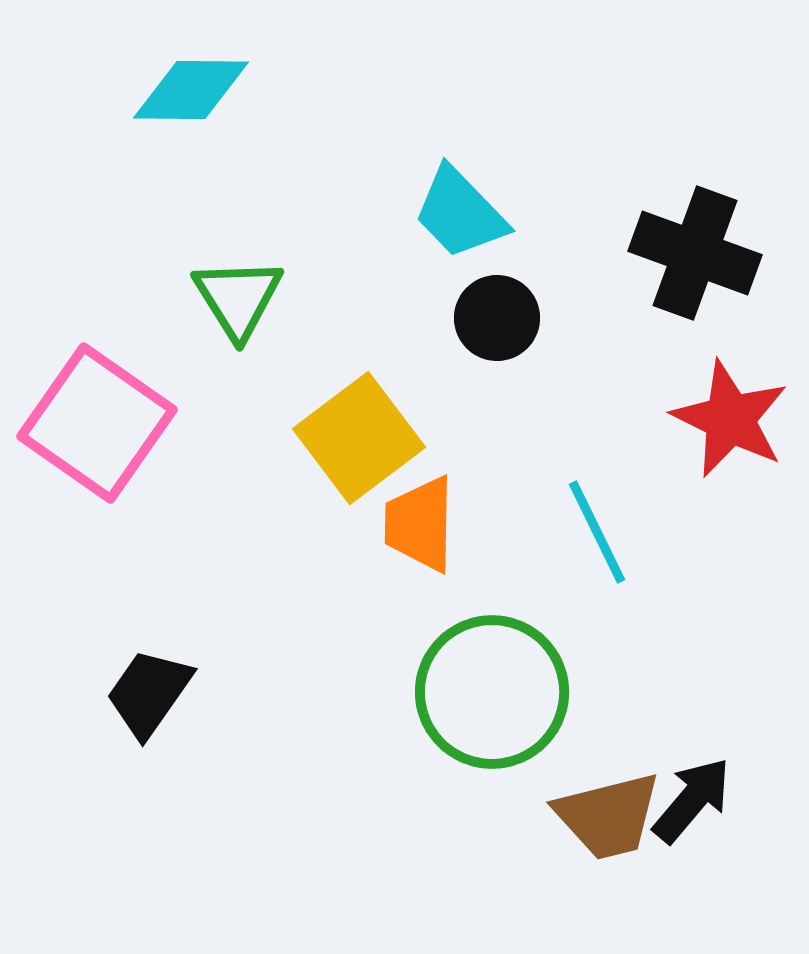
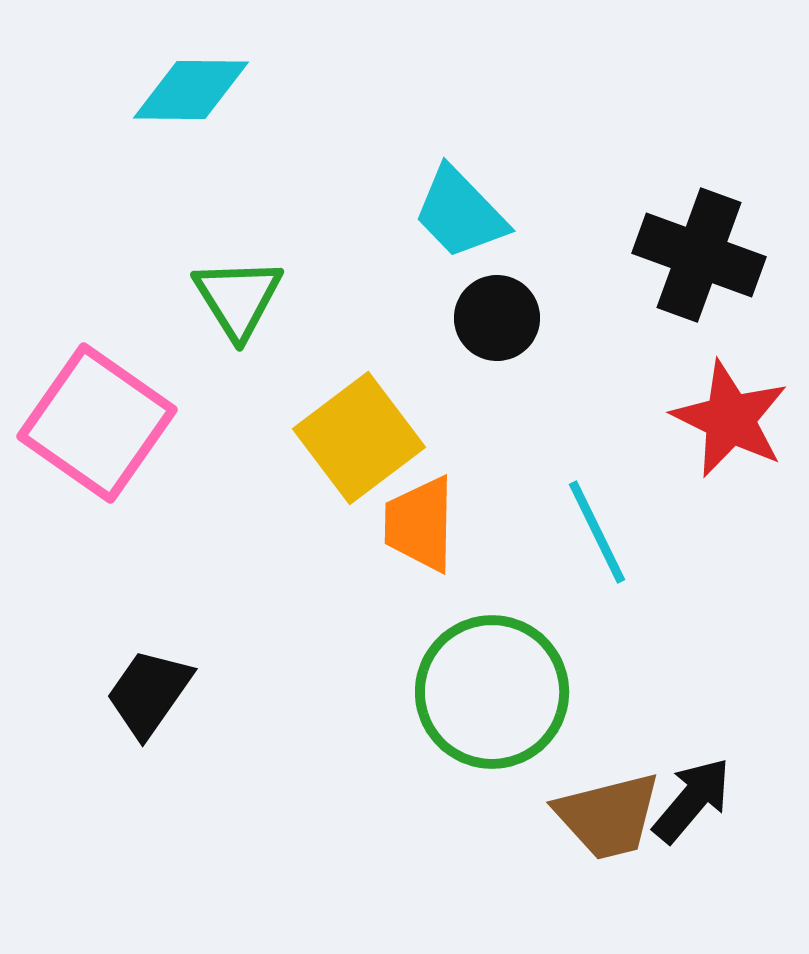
black cross: moved 4 px right, 2 px down
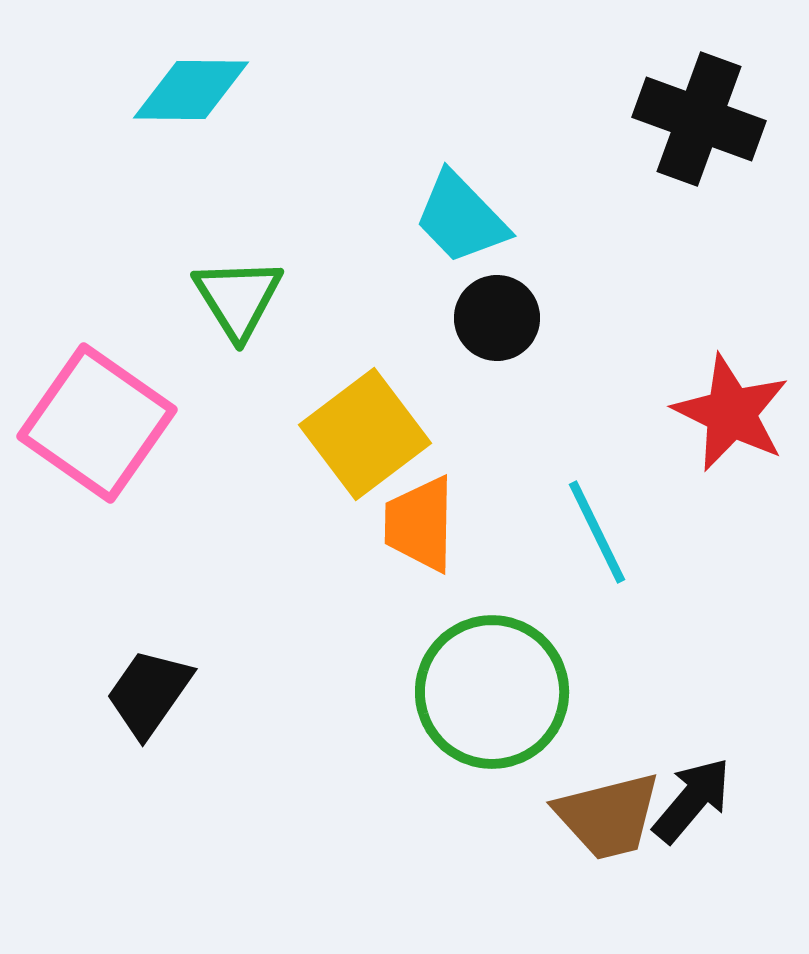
cyan trapezoid: moved 1 px right, 5 px down
black cross: moved 136 px up
red star: moved 1 px right, 6 px up
yellow square: moved 6 px right, 4 px up
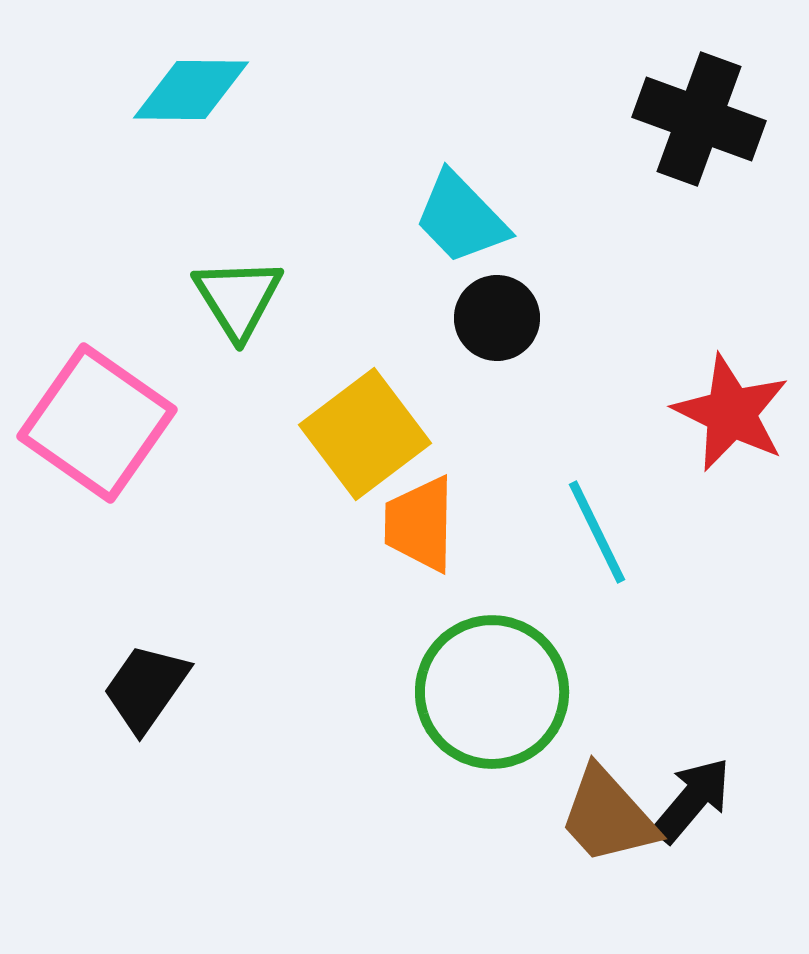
black trapezoid: moved 3 px left, 5 px up
brown trapezoid: rotated 62 degrees clockwise
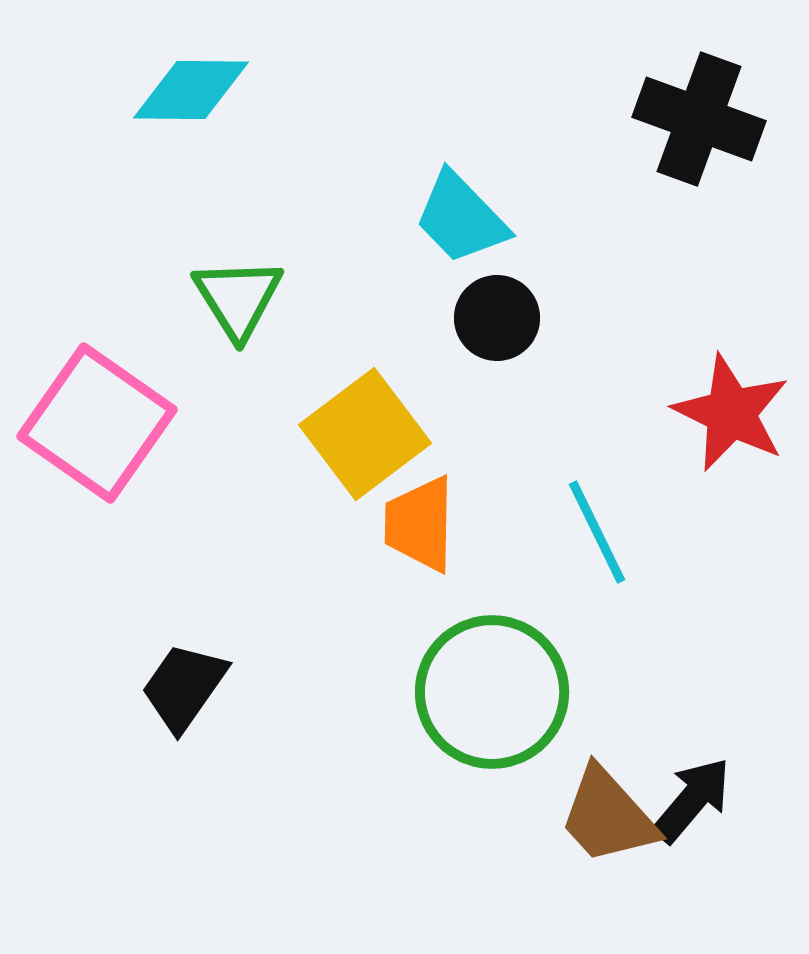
black trapezoid: moved 38 px right, 1 px up
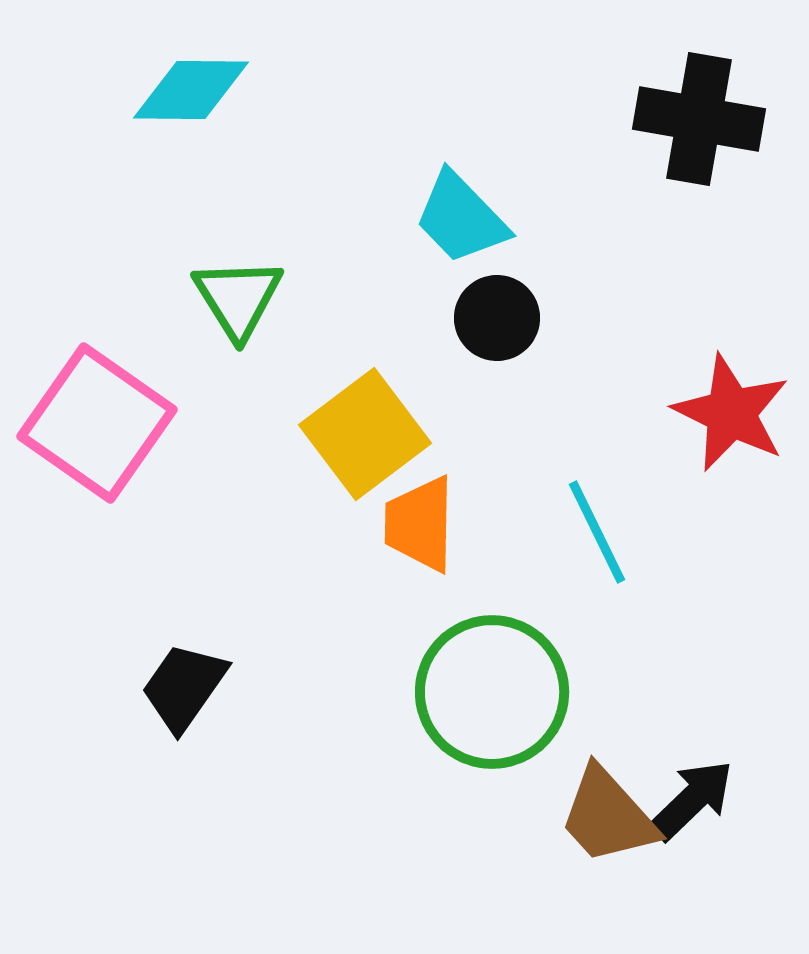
black cross: rotated 10 degrees counterclockwise
black arrow: rotated 6 degrees clockwise
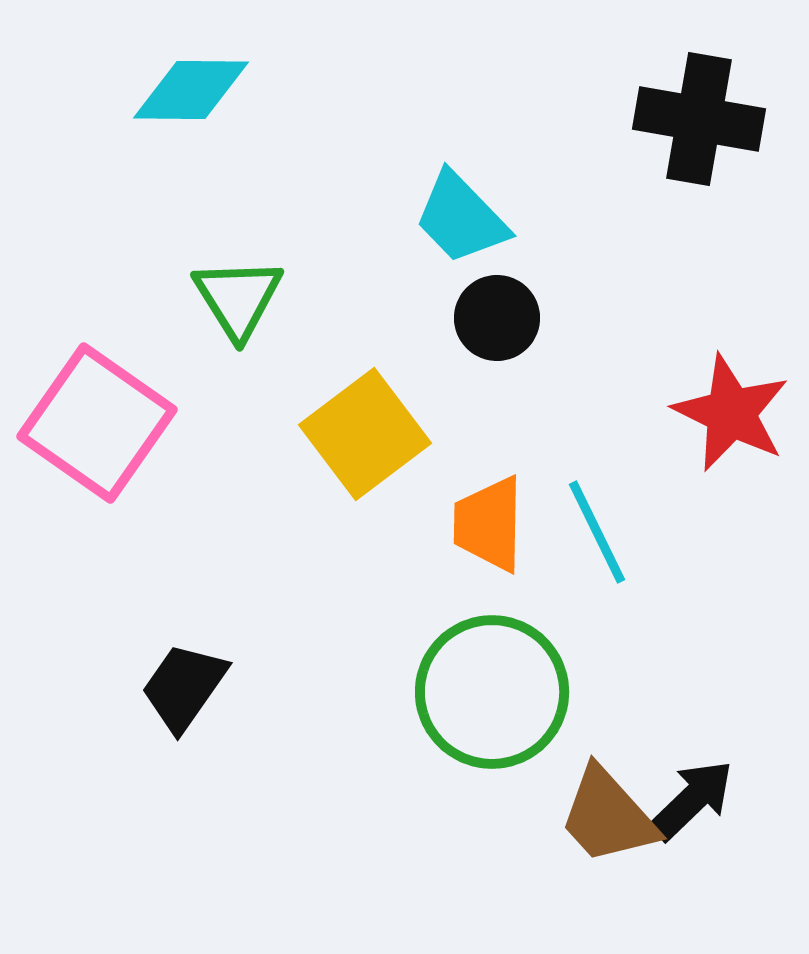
orange trapezoid: moved 69 px right
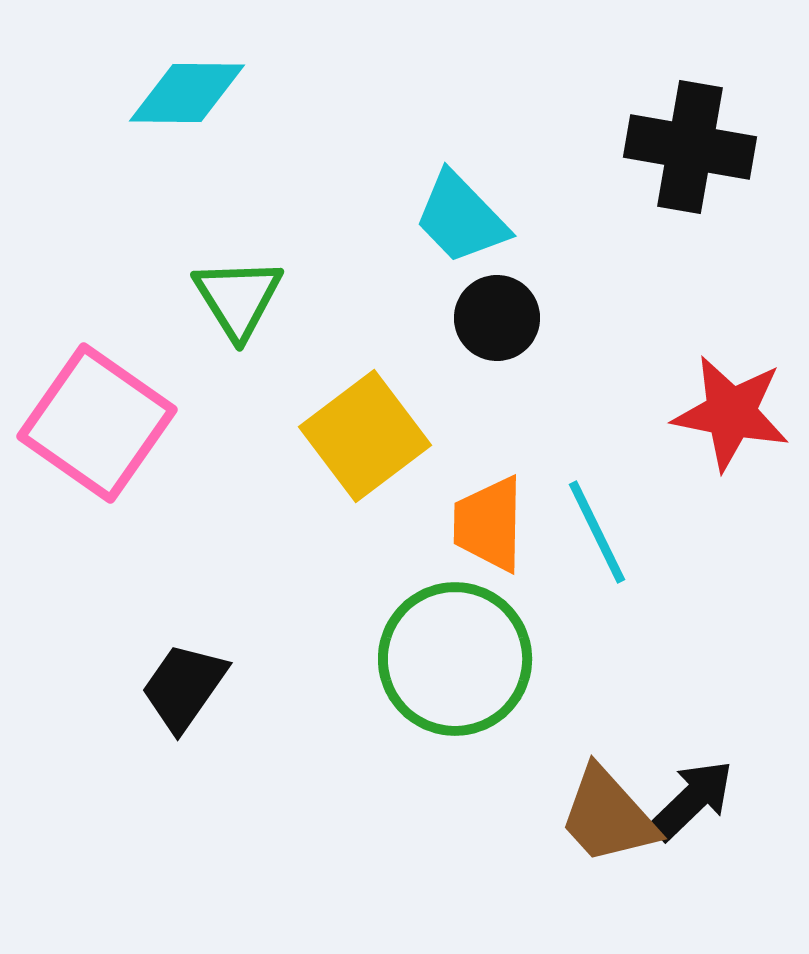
cyan diamond: moved 4 px left, 3 px down
black cross: moved 9 px left, 28 px down
red star: rotated 15 degrees counterclockwise
yellow square: moved 2 px down
green circle: moved 37 px left, 33 px up
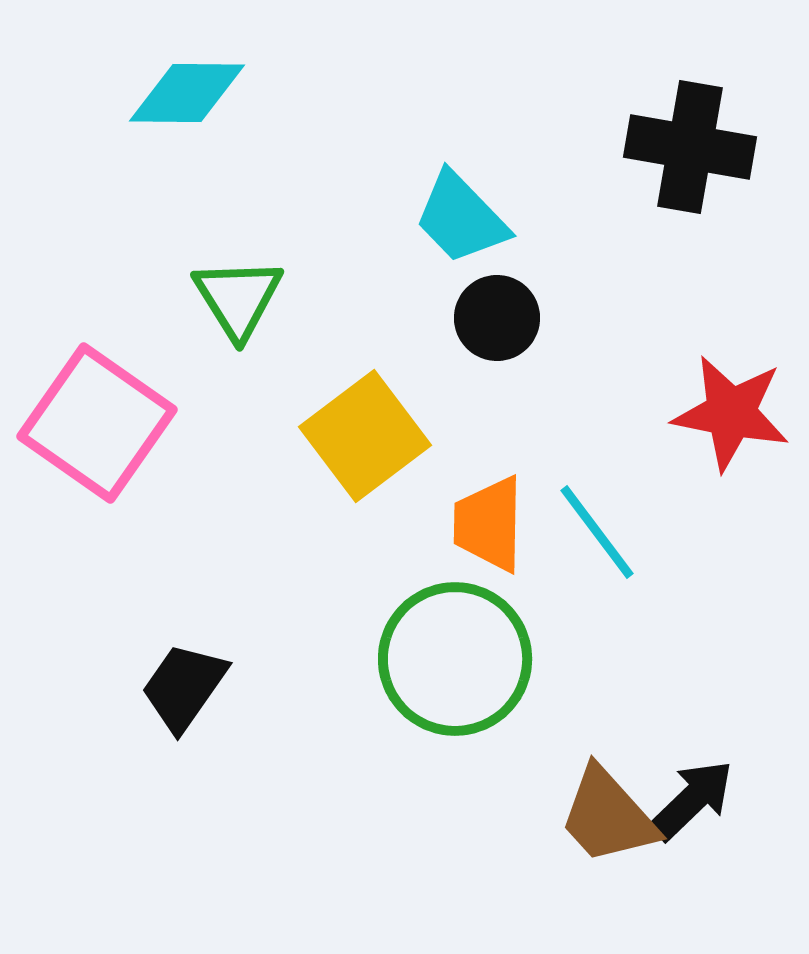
cyan line: rotated 11 degrees counterclockwise
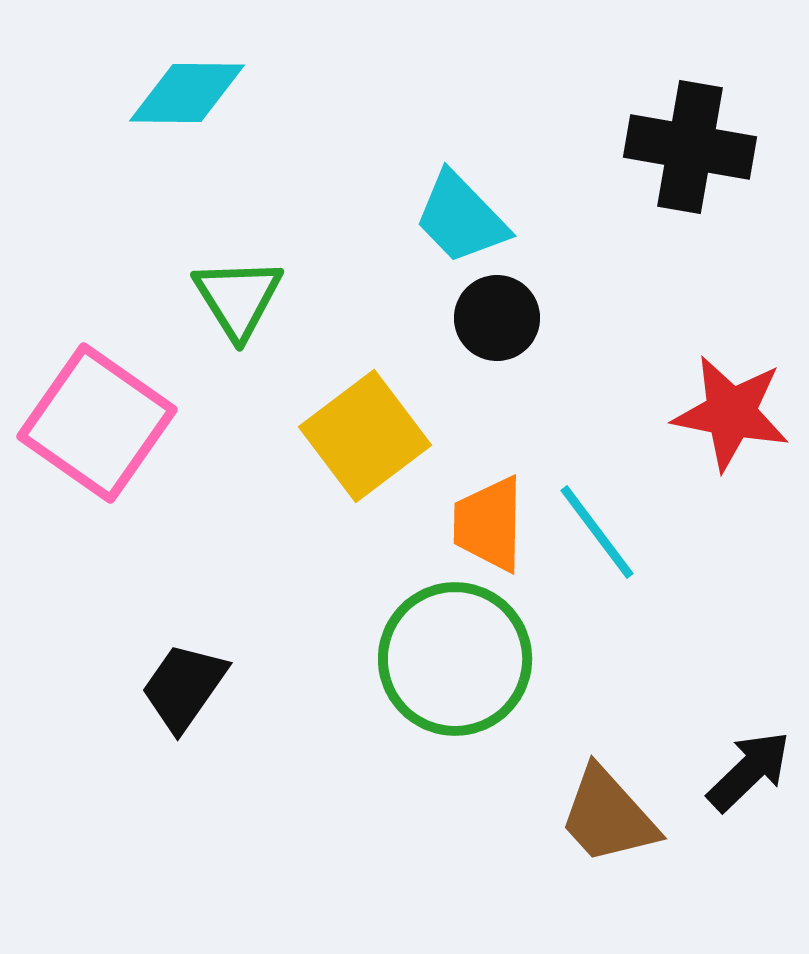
black arrow: moved 57 px right, 29 px up
